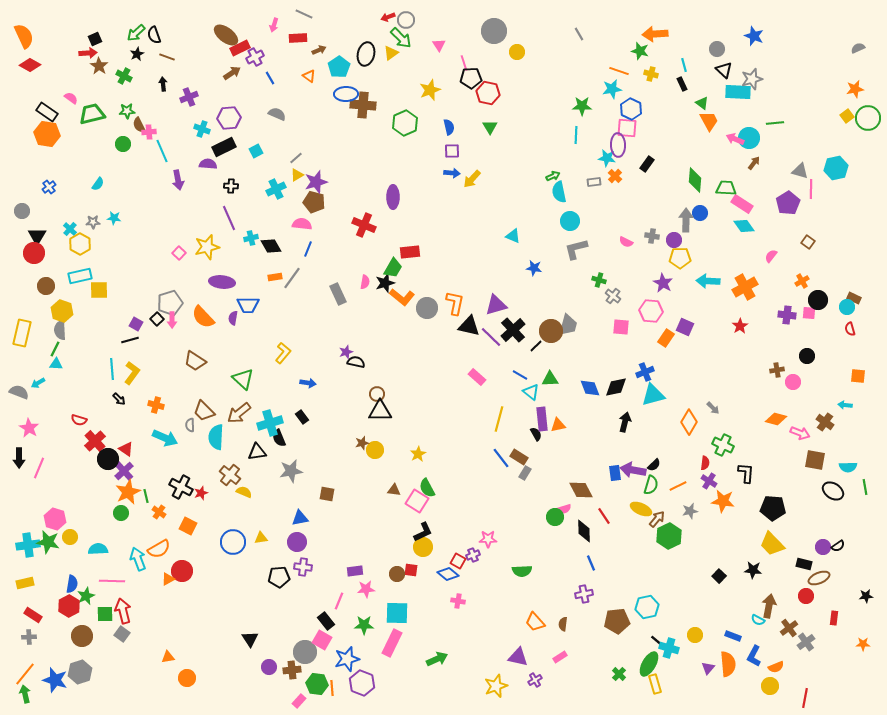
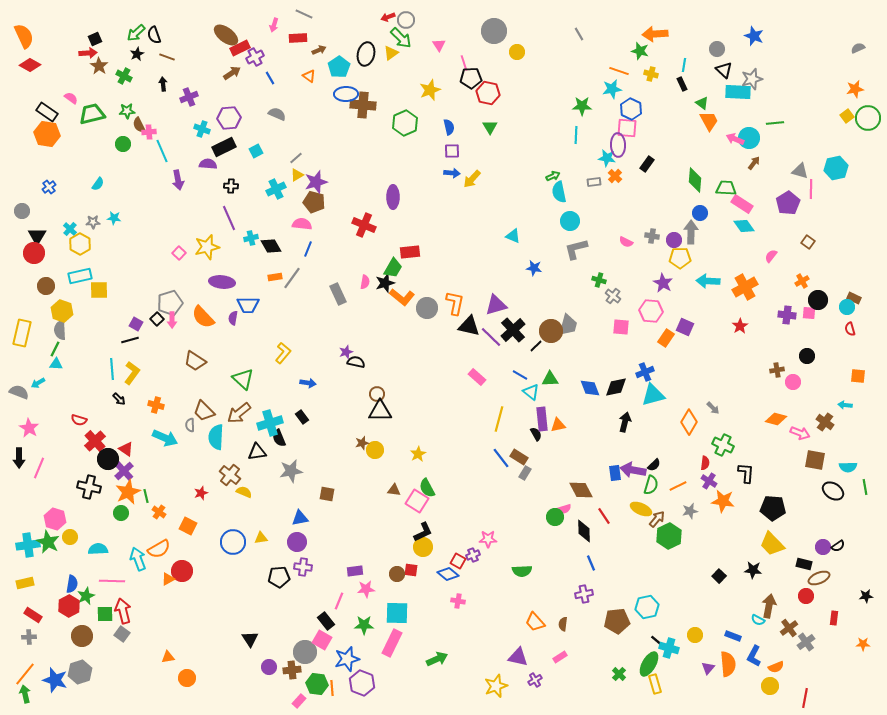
cyan line at (684, 65): rotated 24 degrees clockwise
gray arrow at (686, 220): moved 5 px right, 12 px down
black cross at (181, 487): moved 92 px left; rotated 15 degrees counterclockwise
green star at (48, 542): rotated 15 degrees clockwise
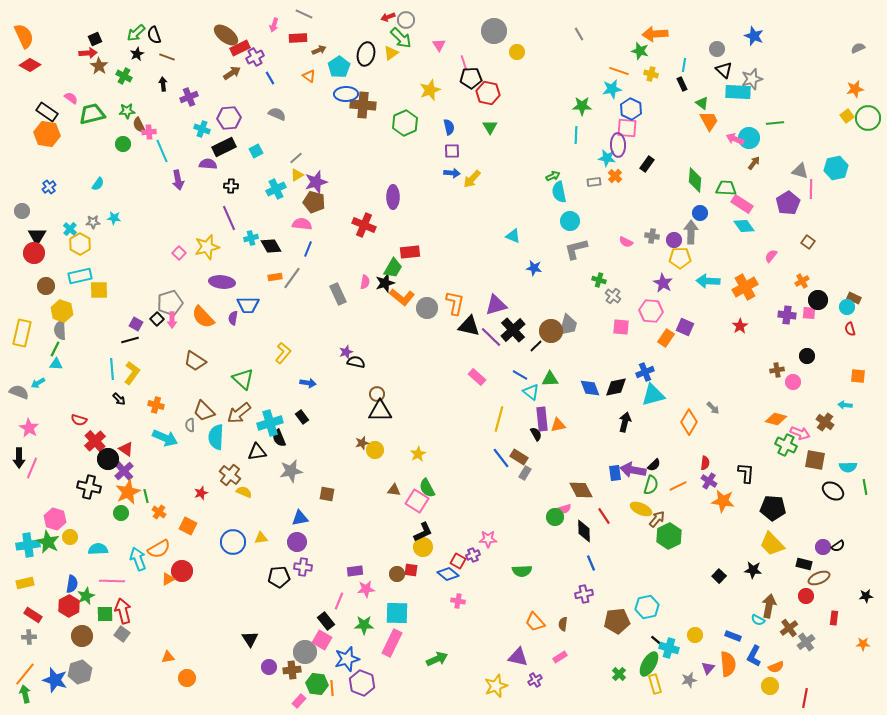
green cross at (723, 445): moved 63 px right
pink line at (39, 468): moved 7 px left
gray star at (690, 511): moved 1 px left, 169 px down
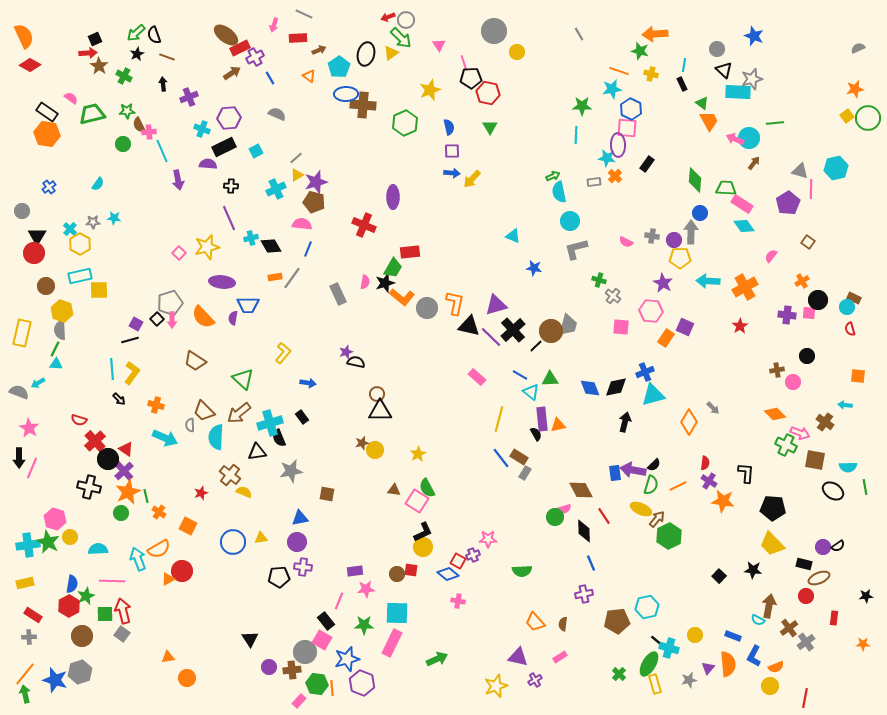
orange diamond at (776, 419): moved 1 px left, 5 px up; rotated 30 degrees clockwise
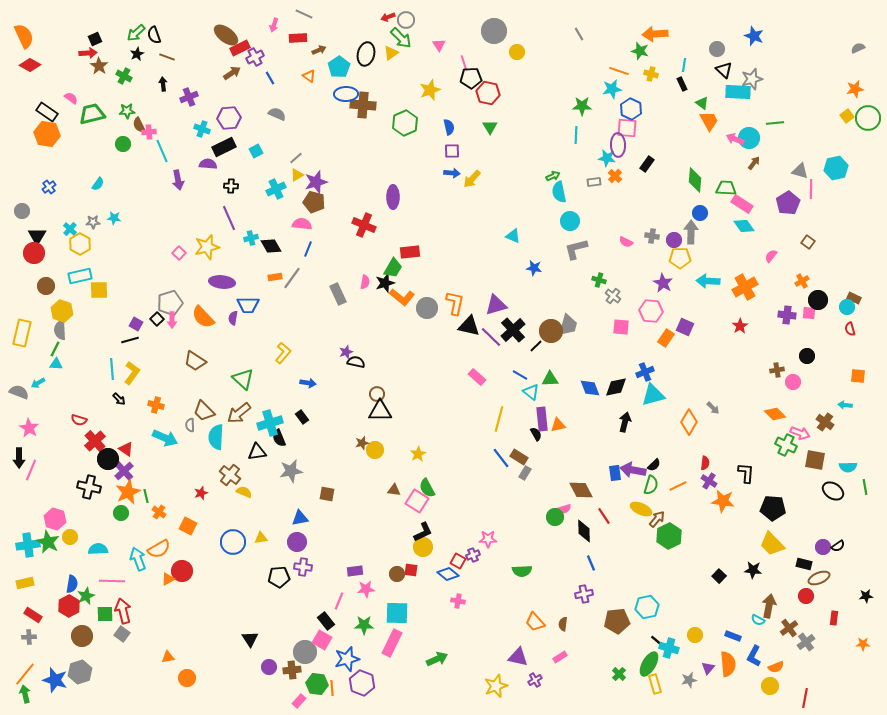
pink line at (32, 468): moved 1 px left, 2 px down
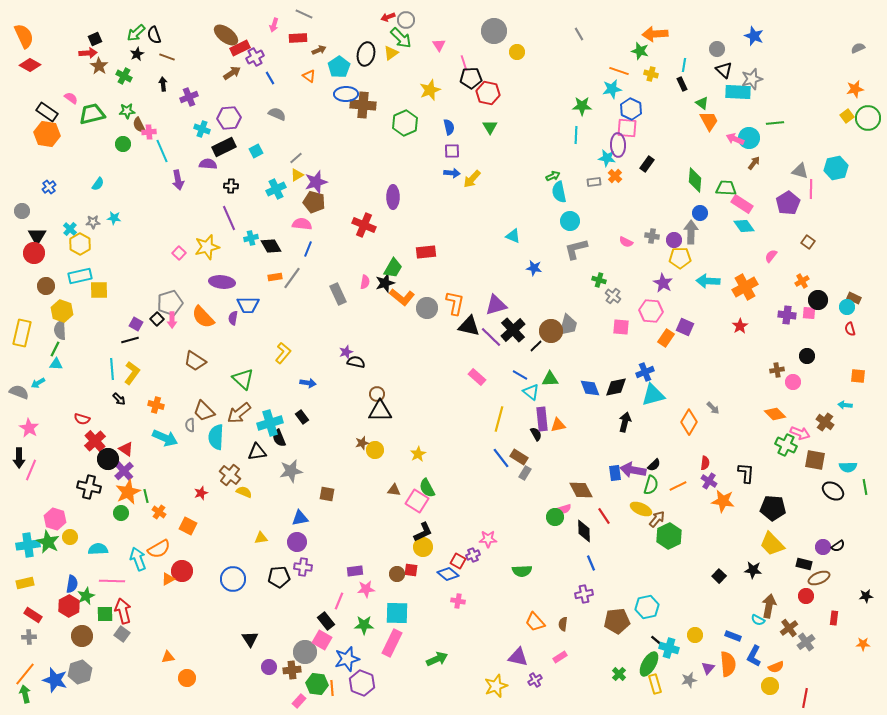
red rectangle at (410, 252): moved 16 px right
red semicircle at (79, 420): moved 3 px right, 1 px up
blue circle at (233, 542): moved 37 px down
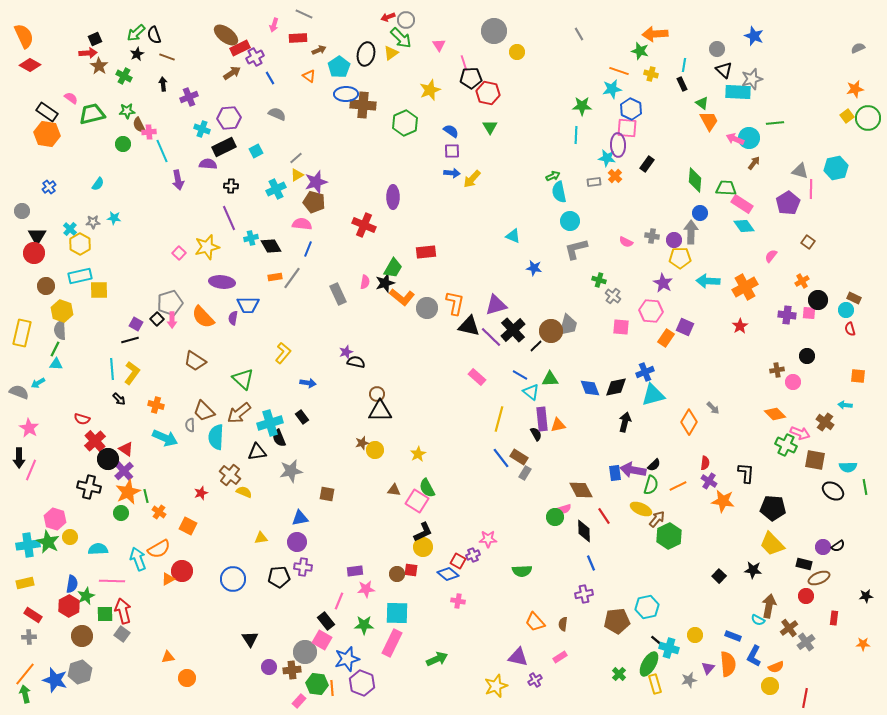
blue semicircle at (449, 127): moved 2 px right, 4 px down; rotated 42 degrees counterclockwise
cyan circle at (847, 307): moved 1 px left, 3 px down
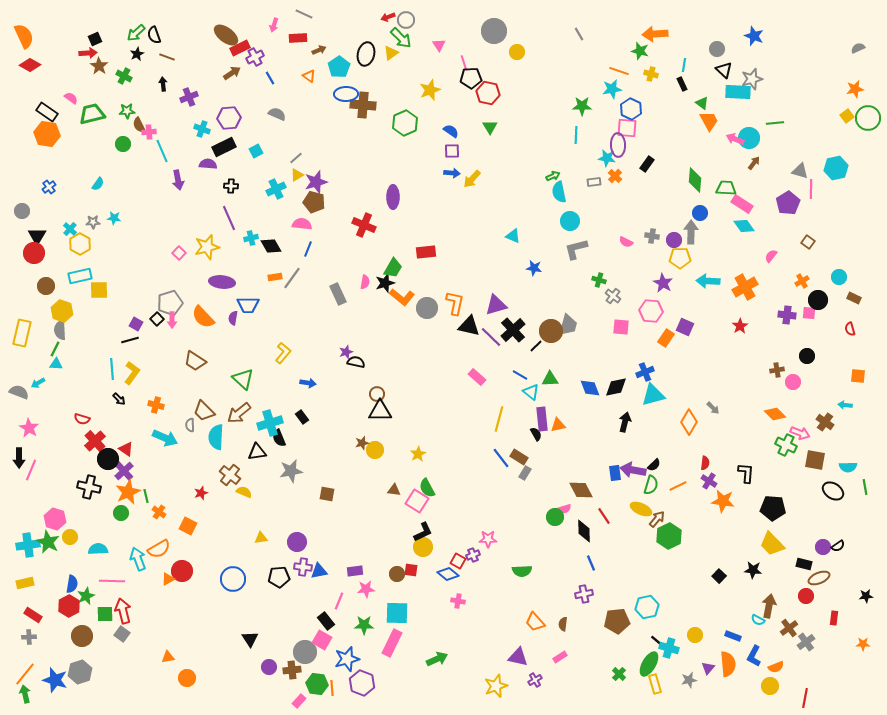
cyan circle at (846, 310): moved 7 px left, 33 px up
blue triangle at (300, 518): moved 19 px right, 53 px down
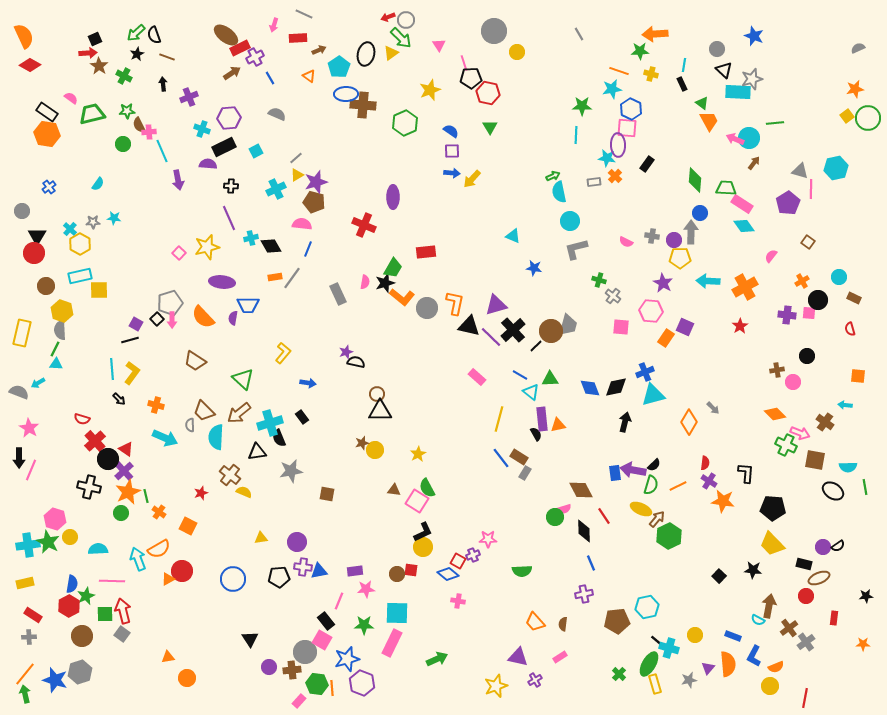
green star at (640, 51): rotated 18 degrees counterclockwise
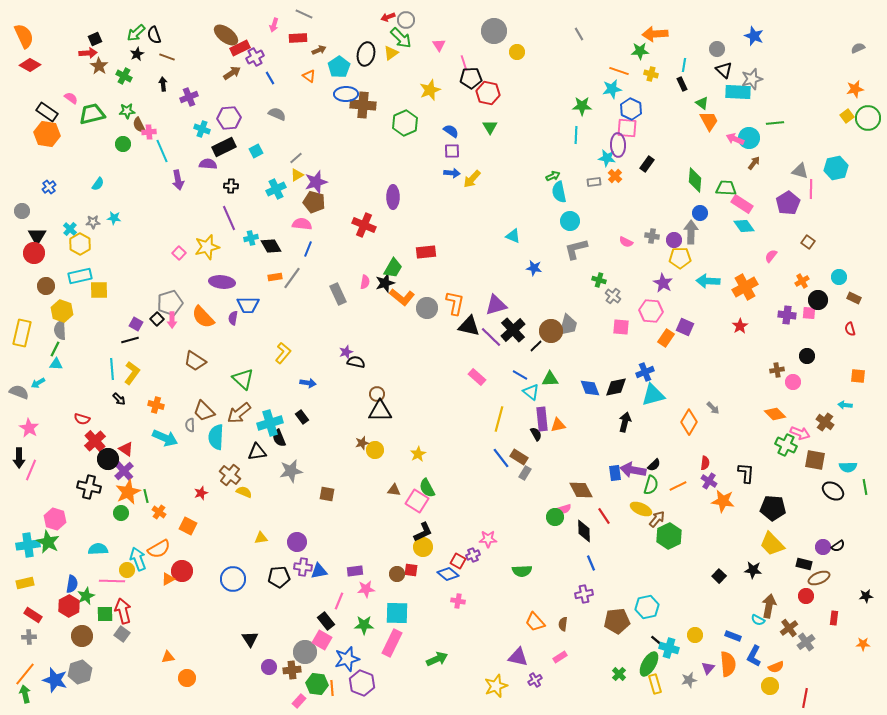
yellow circle at (70, 537): moved 57 px right, 33 px down
